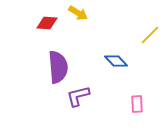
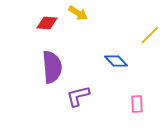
purple semicircle: moved 6 px left
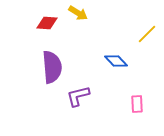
yellow line: moved 3 px left, 1 px up
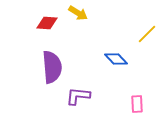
blue diamond: moved 2 px up
purple L-shape: rotated 20 degrees clockwise
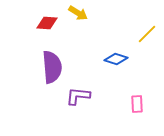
blue diamond: rotated 30 degrees counterclockwise
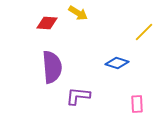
yellow line: moved 3 px left, 2 px up
blue diamond: moved 1 px right, 4 px down
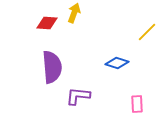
yellow arrow: moved 4 px left; rotated 102 degrees counterclockwise
yellow line: moved 3 px right
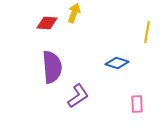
yellow line: rotated 35 degrees counterclockwise
purple L-shape: rotated 140 degrees clockwise
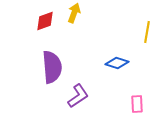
red diamond: moved 2 px left, 2 px up; rotated 25 degrees counterclockwise
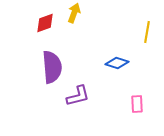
red diamond: moved 2 px down
purple L-shape: rotated 20 degrees clockwise
